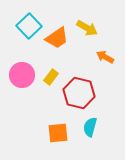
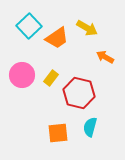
yellow rectangle: moved 1 px down
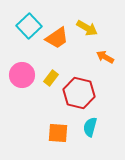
orange square: rotated 10 degrees clockwise
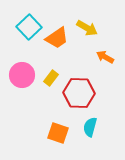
cyan square: moved 1 px down
red hexagon: rotated 12 degrees counterclockwise
orange square: rotated 15 degrees clockwise
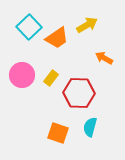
yellow arrow: moved 3 px up; rotated 60 degrees counterclockwise
orange arrow: moved 1 px left, 1 px down
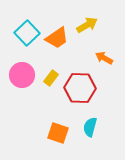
cyan square: moved 2 px left, 6 px down
red hexagon: moved 1 px right, 5 px up
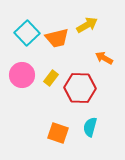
orange trapezoid: rotated 20 degrees clockwise
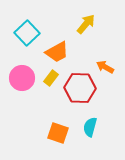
yellow arrow: moved 1 px left, 1 px up; rotated 20 degrees counterclockwise
orange trapezoid: moved 14 px down; rotated 15 degrees counterclockwise
orange arrow: moved 1 px right, 9 px down
pink circle: moved 3 px down
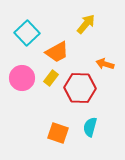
orange arrow: moved 3 px up; rotated 12 degrees counterclockwise
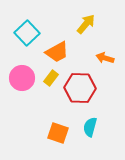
orange arrow: moved 6 px up
